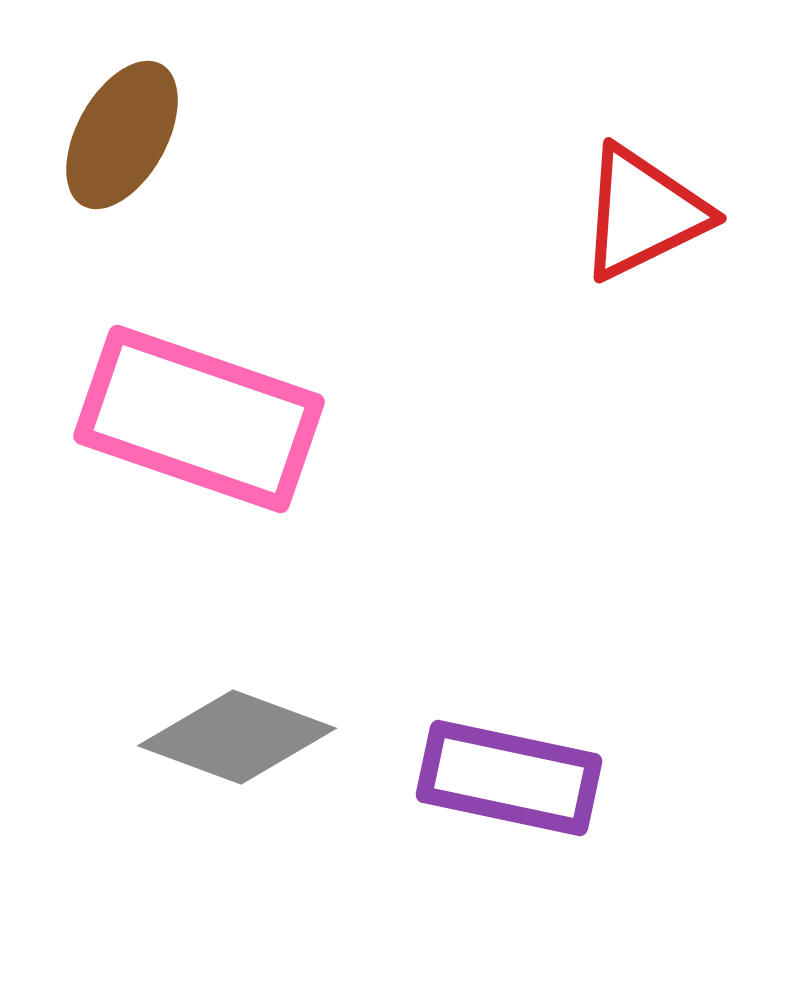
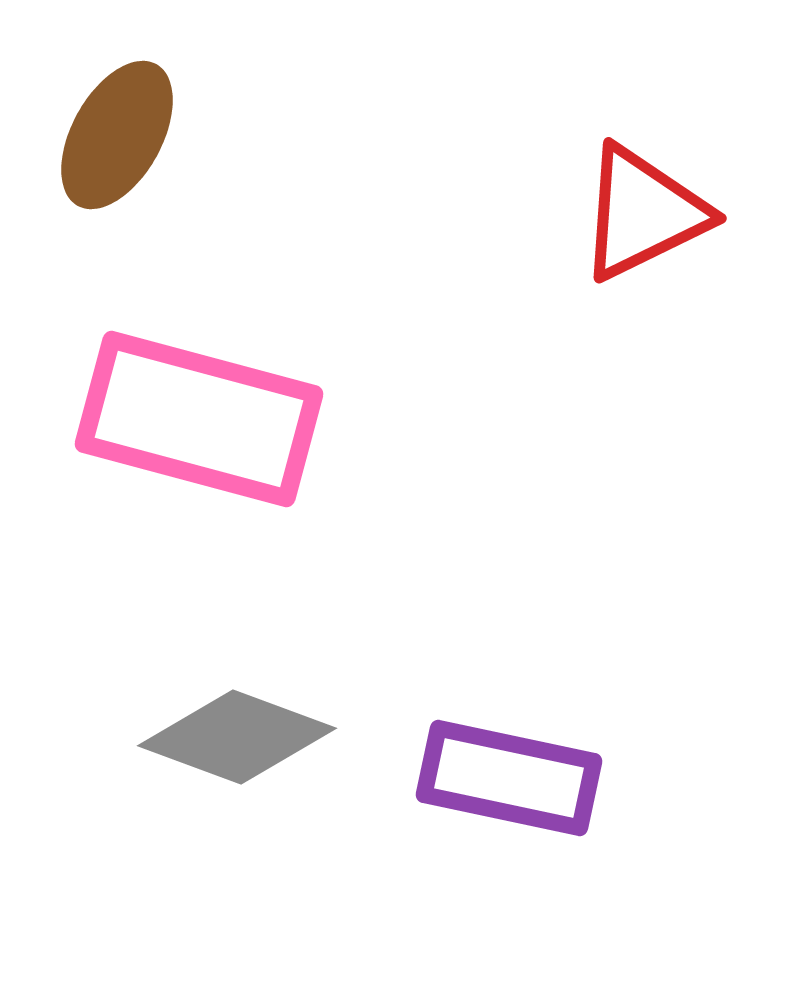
brown ellipse: moved 5 px left
pink rectangle: rotated 4 degrees counterclockwise
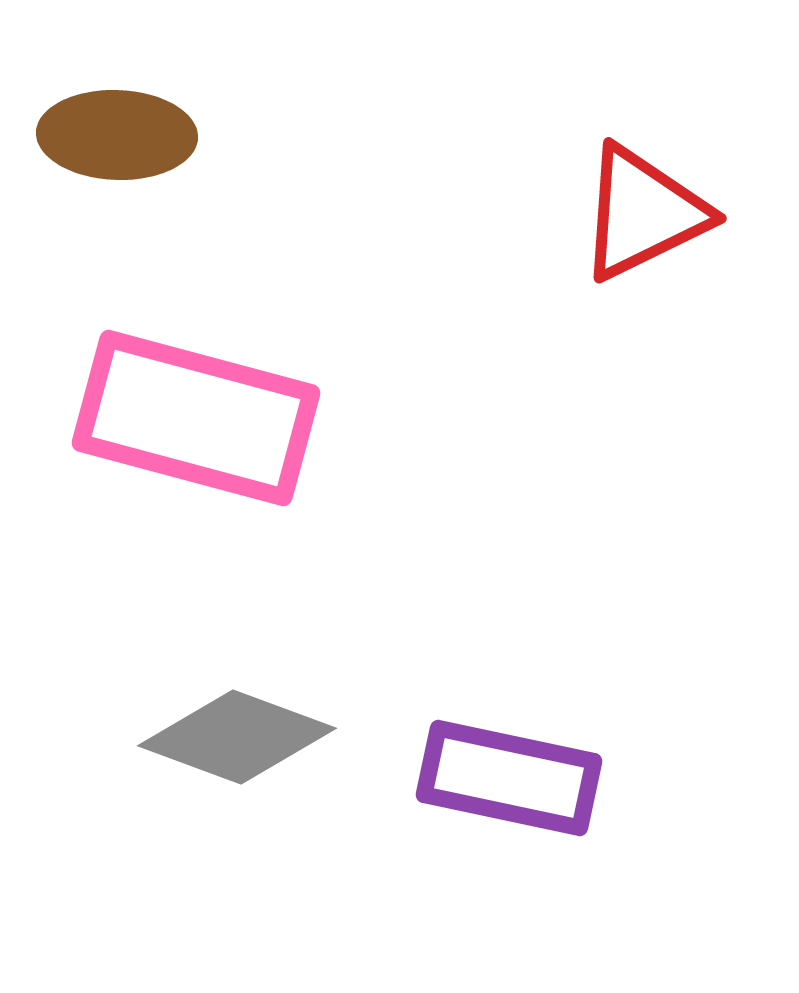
brown ellipse: rotated 63 degrees clockwise
pink rectangle: moved 3 px left, 1 px up
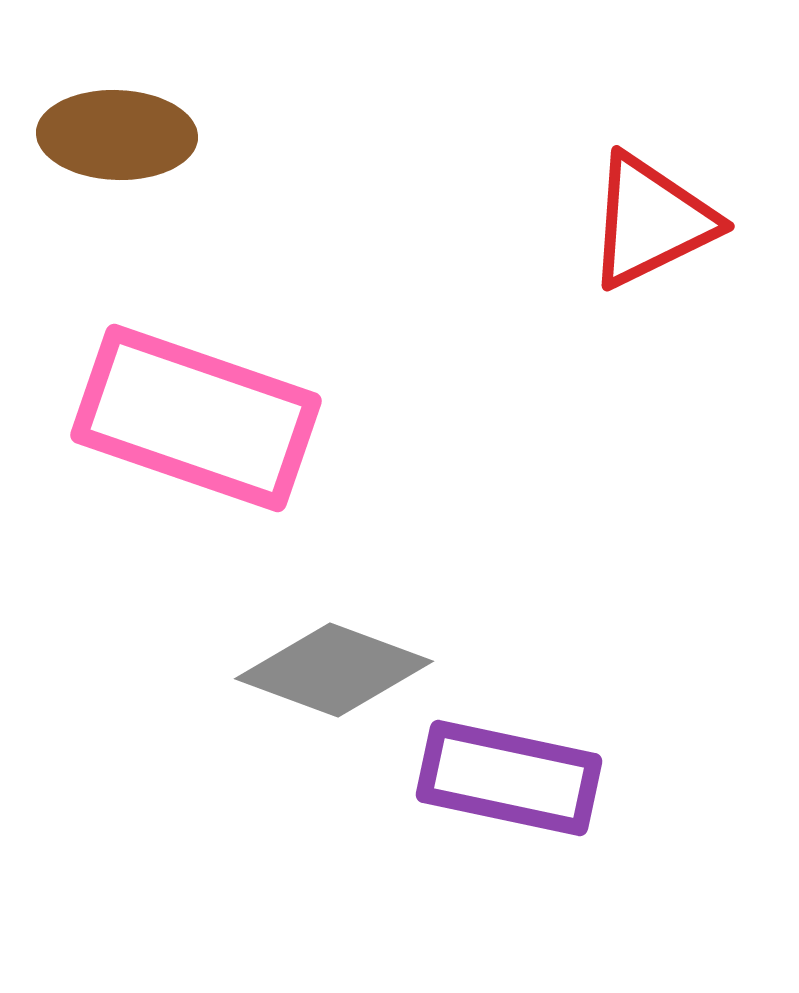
red triangle: moved 8 px right, 8 px down
pink rectangle: rotated 4 degrees clockwise
gray diamond: moved 97 px right, 67 px up
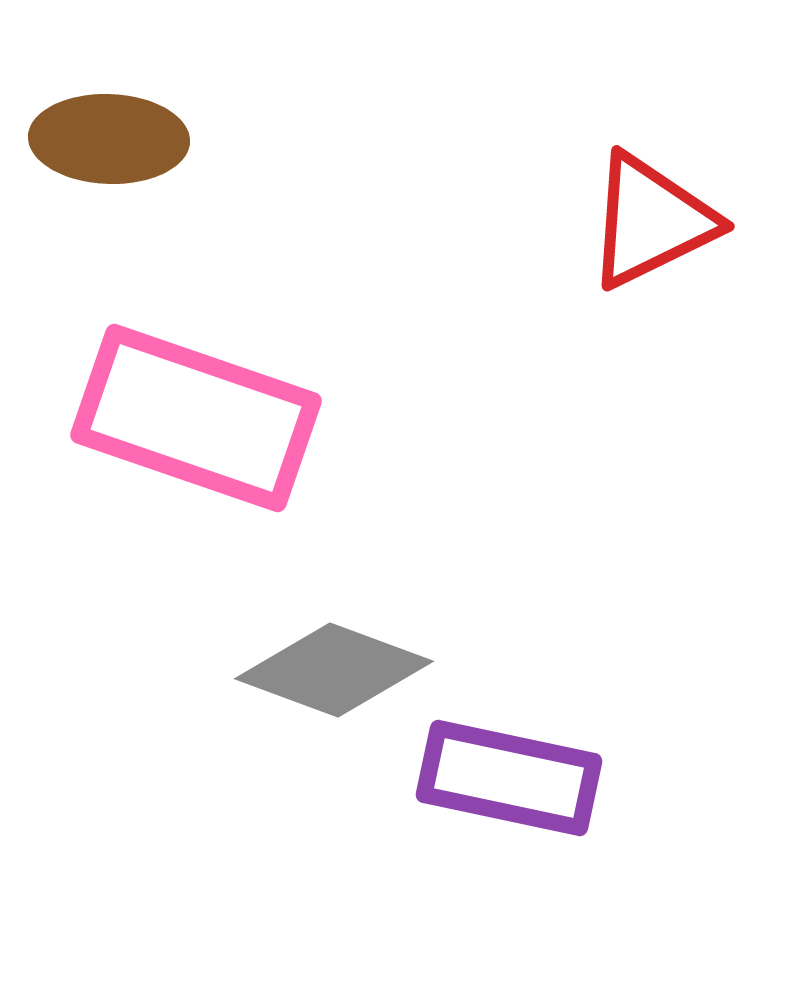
brown ellipse: moved 8 px left, 4 px down
